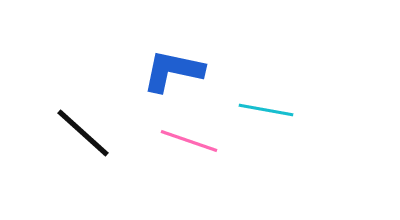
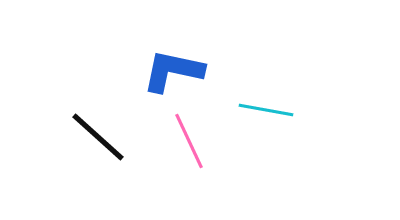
black line: moved 15 px right, 4 px down
pink line: rotated 46 degrees clockwise
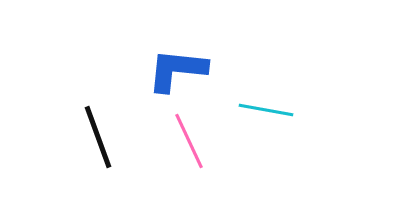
blue L-shape: moved 4 px right, 1 px up; rotated 6 degrees counterclockwise
black line: rotated 28 degrees clockwise
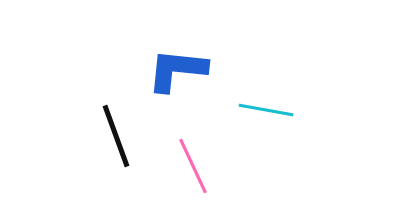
black line: moved 18 px right, 1 px up
pink line: moved 4 px right, 25 px down
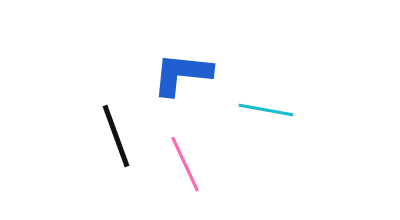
blue L-shape: moved 5 px right, 4 px down
pink line: moved 8 px left, 2 px up
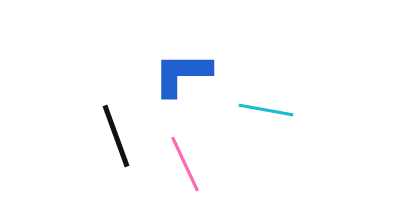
blue L-shape: rotated 6 degrees counterclockwise
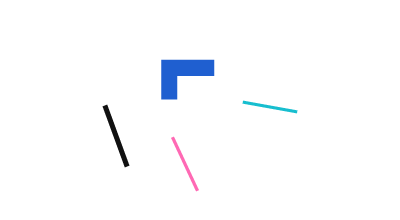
cyan line: moved 4 px right, 3 px up
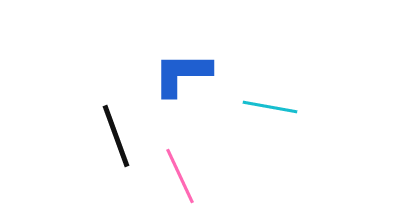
pink line: moved 5 px left, 12 px down
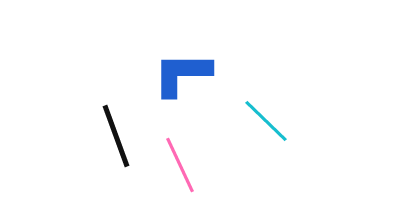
cyan line: moved 4 px left, 14 px down; rotated 34 degrees clockwise
pink line: moved 11 px up
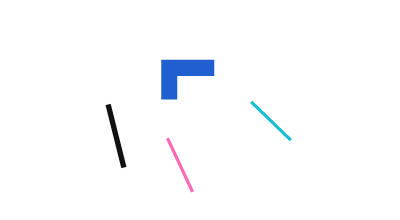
cyan line: moved 5 px right
black line: rotated 6 degrees clockwise
